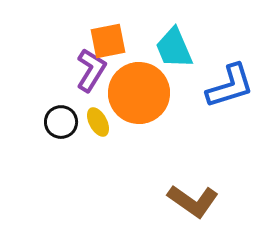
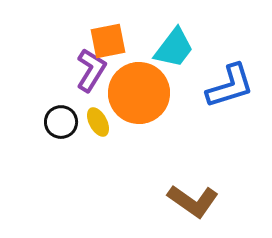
cyan trapezoid: rotated 120 degrees counterclockwise
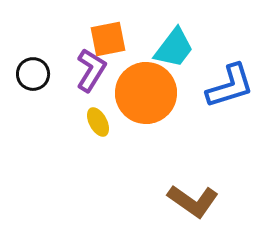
orange square: moved 2 px up
orange circle: moved 7 px right
black circle: moved 28 px left, 48 px up
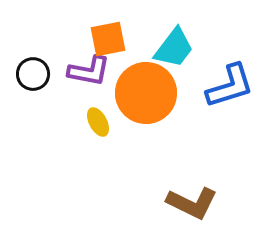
purple L-shape: moved 2 px left, 1 px down; rotated 69 degrees clockwise
brown L-shape: moved 1 px left, 2 px down; rotated 9 degrees counterclockwise
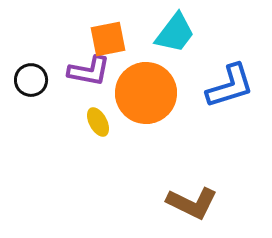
cyan trapezoid: moved 1 px right, 15 px up
black circle: moved 2 px left, 6 px down
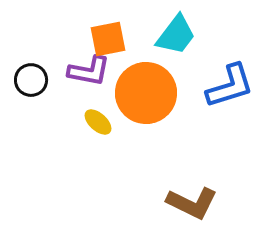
cyan trapezoid: moved 1 px right, 2 px down
yellow ellipse: rotated 20 degrees counterclockwise
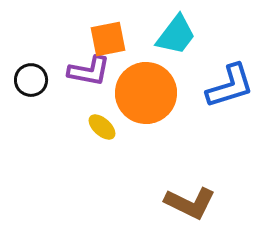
yellow ellipse: moved 4 px right, 5 px down
brown L-shape: moved 2 px left
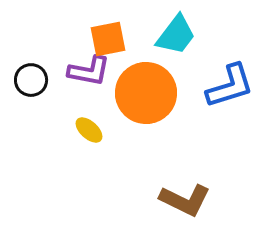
yellow ellipse: moved 13 px left, 3 px down
brown L-shape: moved 5 px left, 3 px up
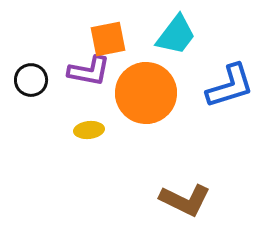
yellow ellipse: rotated 48 degrees counterclockwise
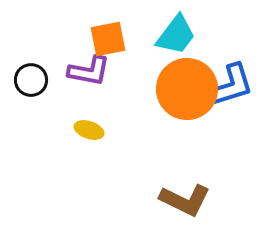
orange circle: moved 41 px right, 4 px up
yellow ellipse: rotated 24 degrees clockwise
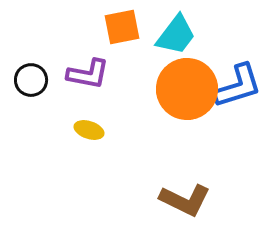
orange square: moved 14 px right, 12 px up
purple L-shape: moved 1 px left, 3 px down
blue L-shape: moved 8 px right
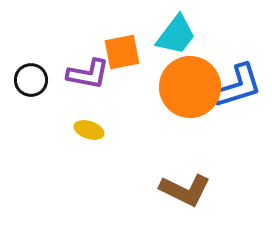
orange square: moved 25 px down
orange circle: moved 3 px right, 2 px up
brown L-shape: moved 10 px up
